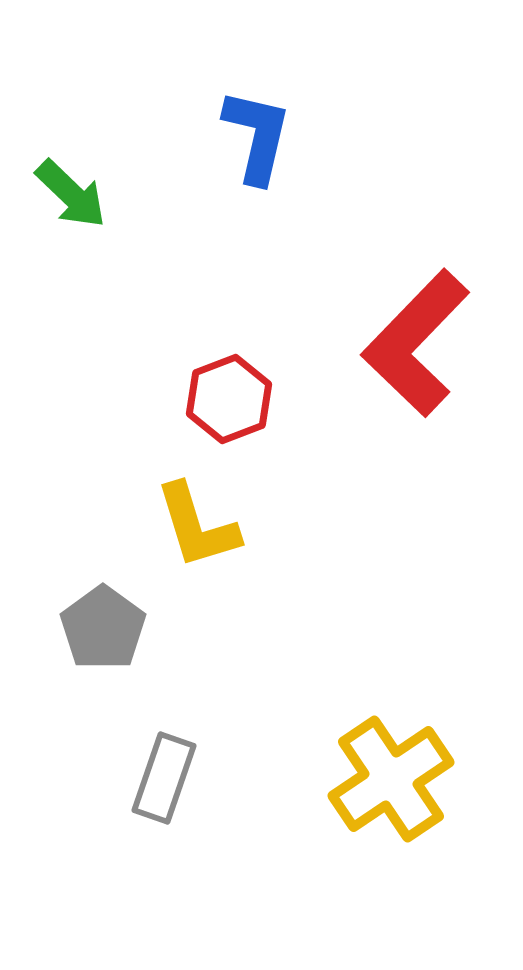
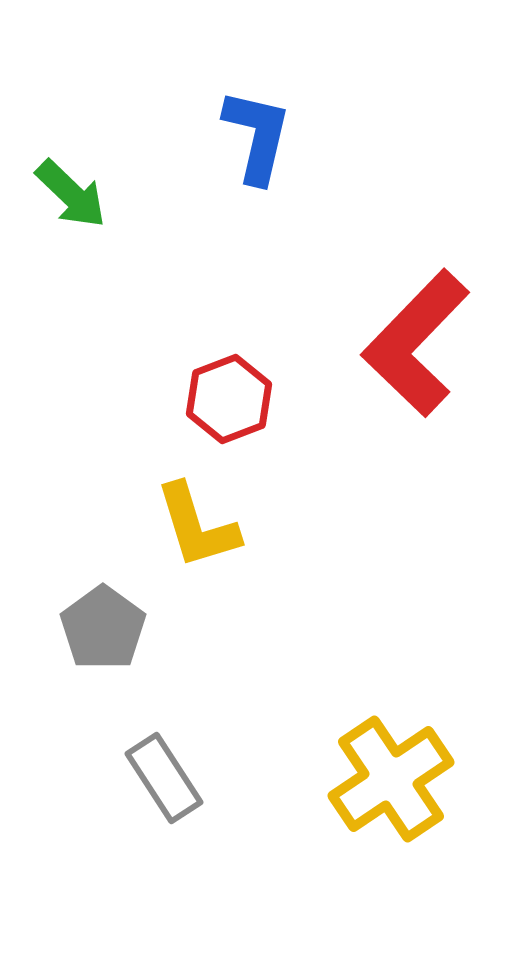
gray rectangle: rotated 52 degrees counterclockwise
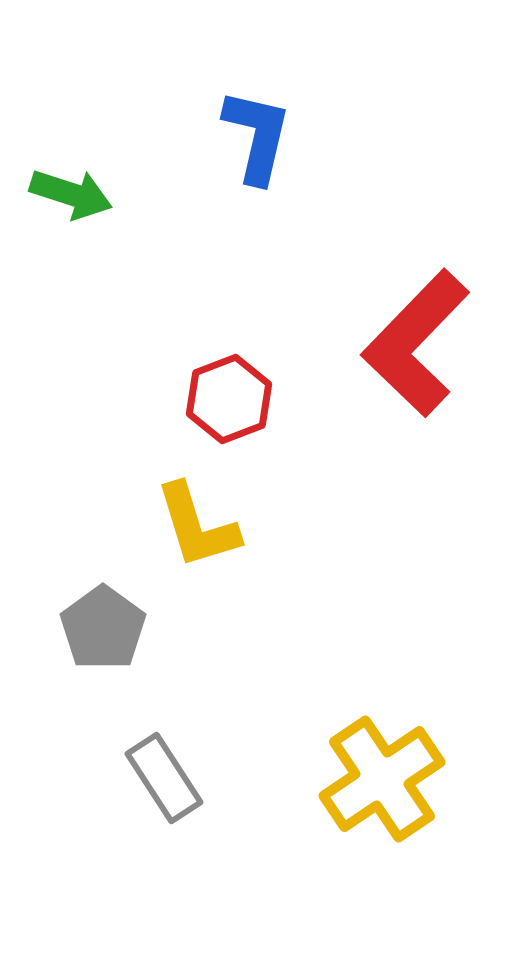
green arrow: rotated 26 degrees counterclockwise
yellow cross: moved 9 px left
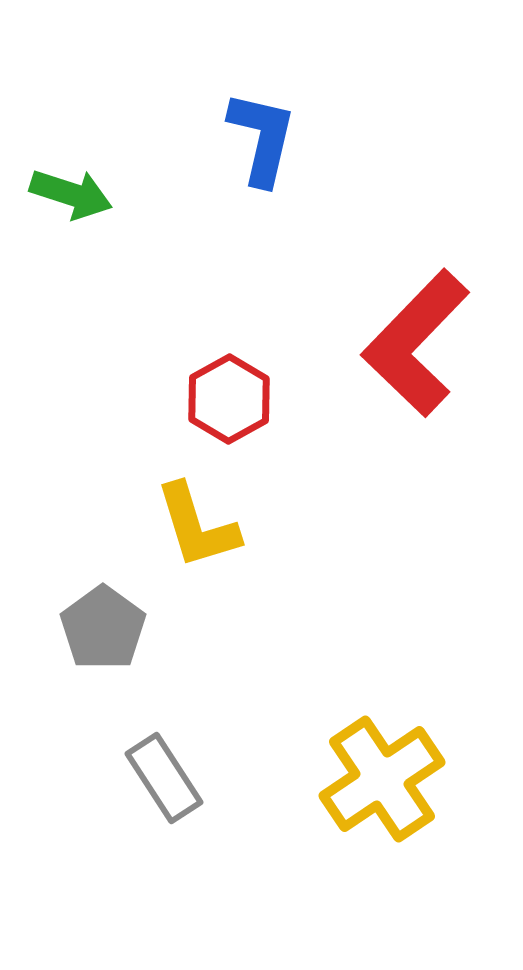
blue L-shape: moved 5 px right, 2 px down
red hexagon: rotated 8 degrees counterclockwise
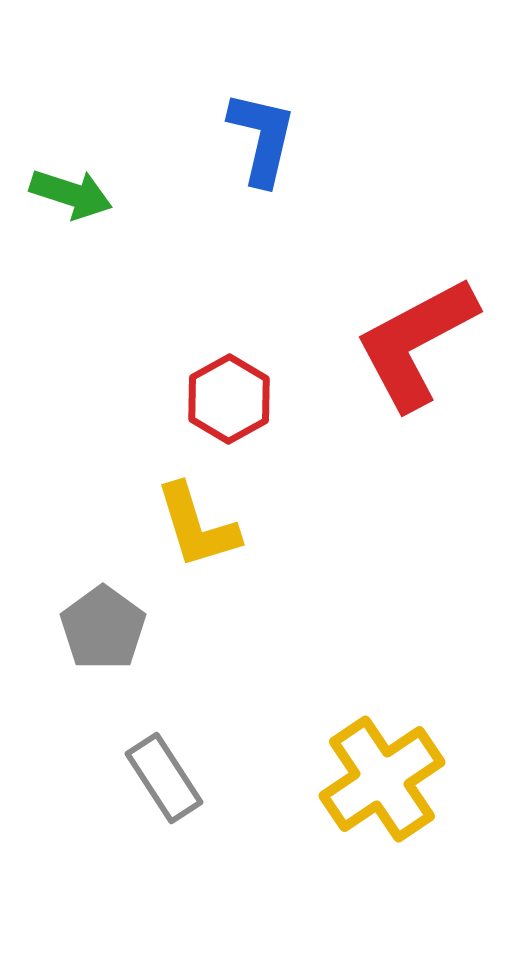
red L-shape: rotated 18 degrees clockwise
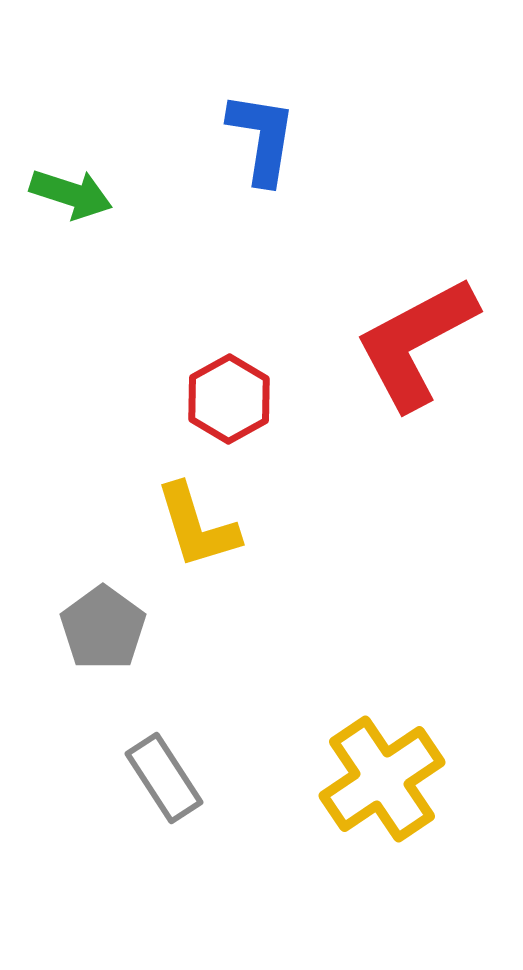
blue L-shape: rotated 4 degrees counterclockwise
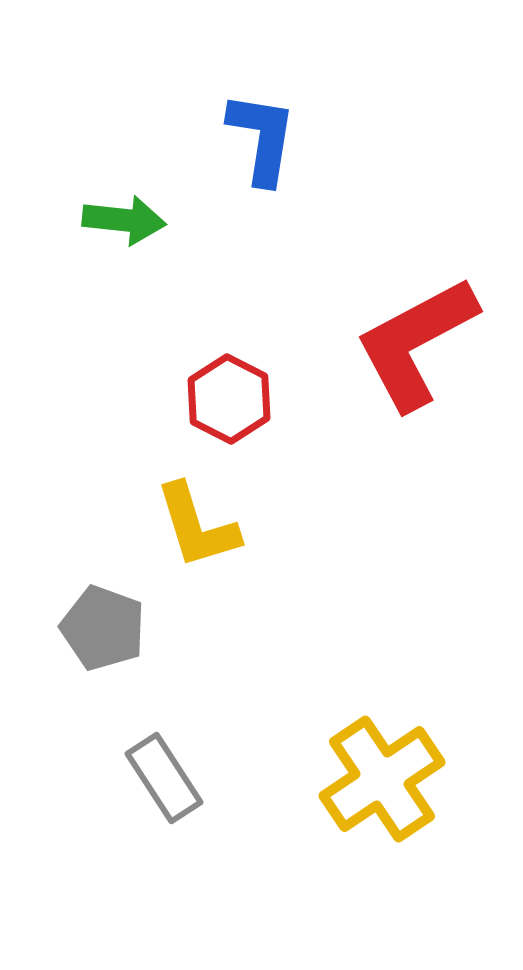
green arrow: moved 53 px right, 26 px down; rotated 12 degrees counterclockwise
red hexagon: rotated 4 degrees counterclockwise
gray pentagon: rotated 16 degrees counterclockwise
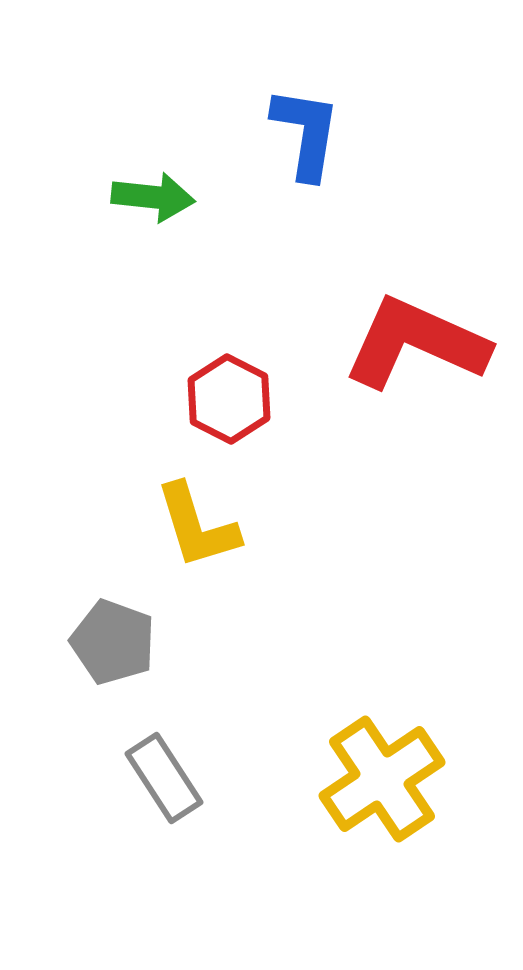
blue L-shape: moved 44 px right, 5 px up
green arrow: moved 29 px right, 23 px up
red L-shape: rotated 52 degrees clockwise
gray pentagon: moved 10 px right, 14 px down
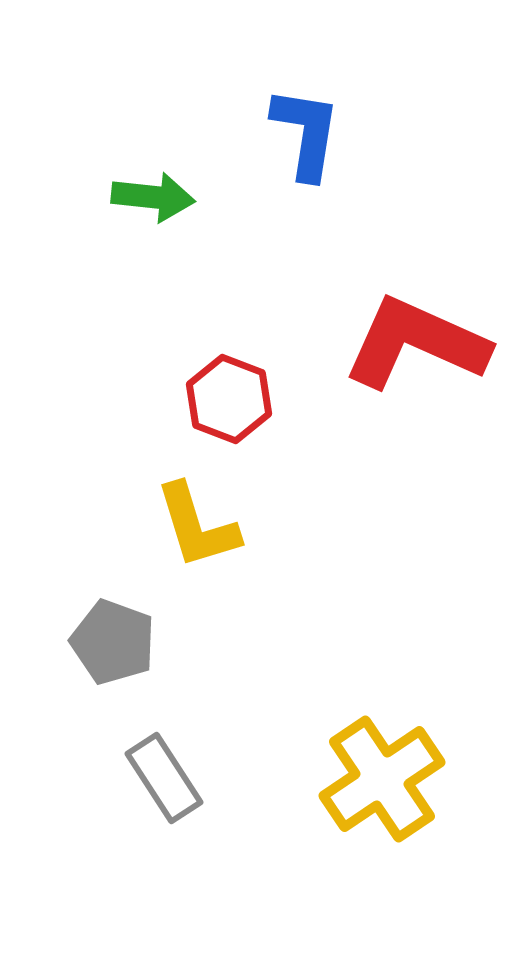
red hexagon: rotated 6 degrees counterclockwise
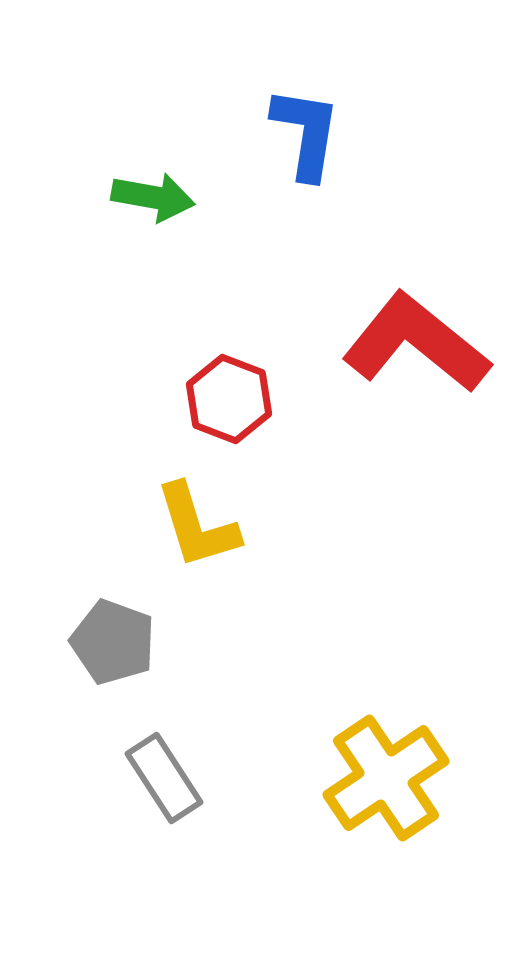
green arrow: rotated 4 degrees clockwise
red L-shape: rotated 15 degrees clockwise
yellow cross: moved 4 px right, 1 px up
